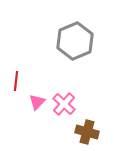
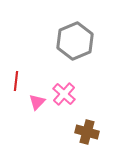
pink cross: moved 10 px up
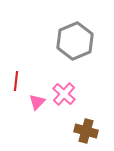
brown cross: moved 1 px left, 1 px up
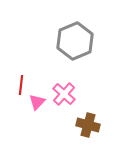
red line: moved 5 px right, 4 px down
brown cross: moved 2 px right, 6 px up
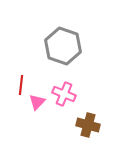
gray hexagon: moved 12 px left, 5 px down; rotated 18 degrees counterclockwise
pink cross: rotated 20 degrees counterclockwise
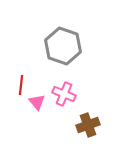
pink triangle: rotated 24 degrees counterclockwise
brown cross: rotated 35 degrees counterclockwise
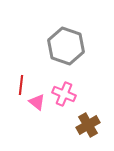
gray hexagon: moved 3 px right
pink triangle: rotated 12 degrees counterclockwise
brown cross: rotated 10 degrees counterclockwise
